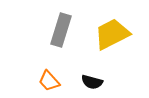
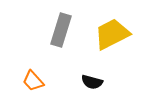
orange trapezoid: moved 16 px left
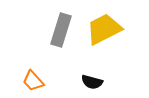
yellow trapezoid: moved 8 px left, 5 px up
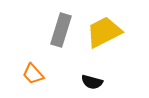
yellow trapezoid: moved 3 px down
orange trapezoid: moved 7 px up
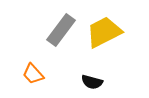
gray rectangle: rotated 20 degrees clockwise
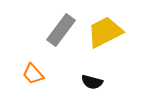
yellow trapezoid: moved 1 px right
